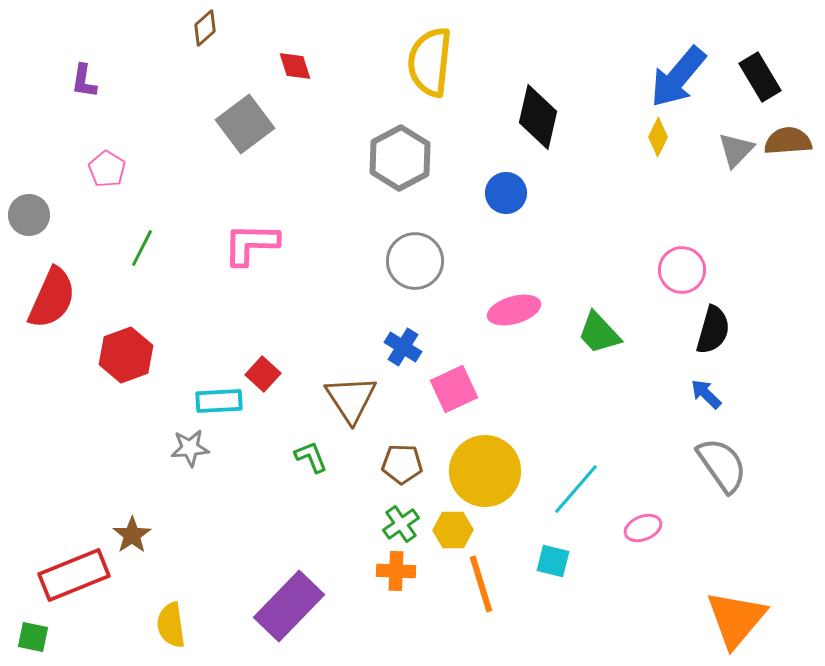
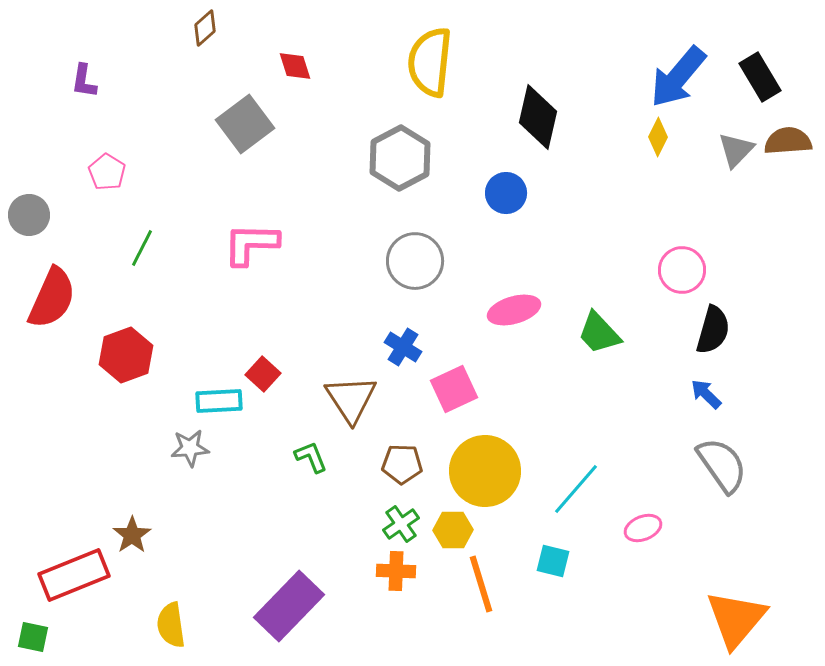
pink pentagon at (107, 169): moved 3 px down
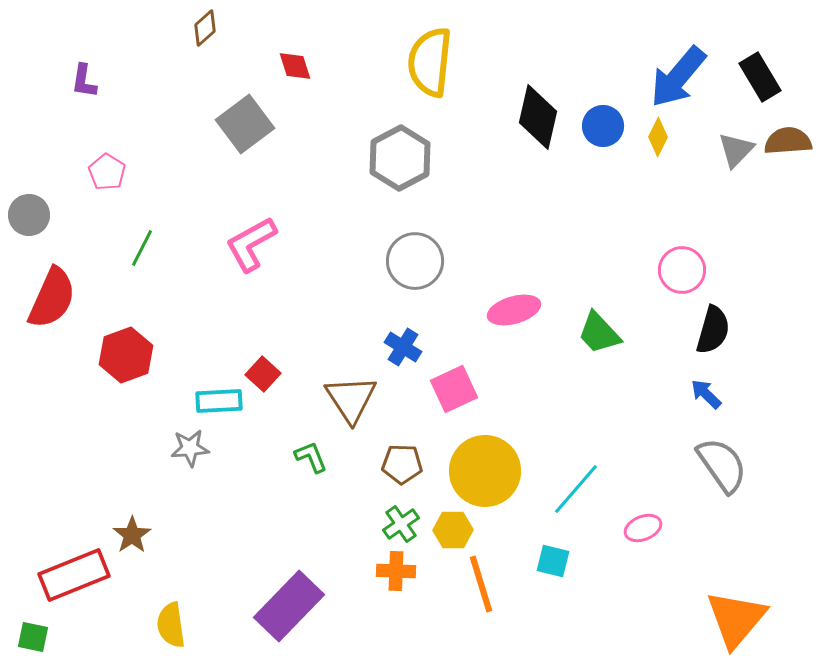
blue circle at (506, 193): moved 97 px right, 67 px up
pink L-shape at (251, 244): rotated 30 degrees counterclockwise
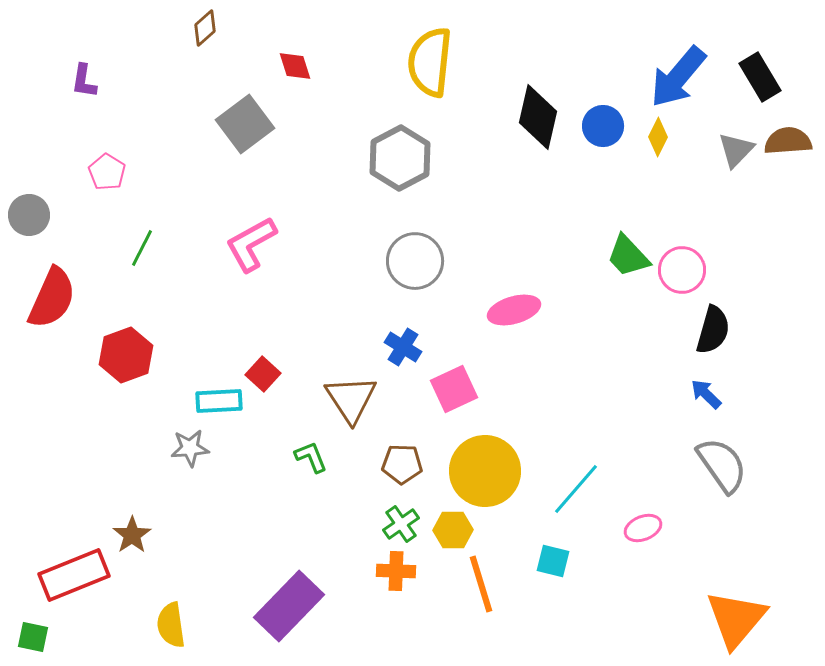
green trapezoid at (599, 333): moved 29 px right, 77 px up
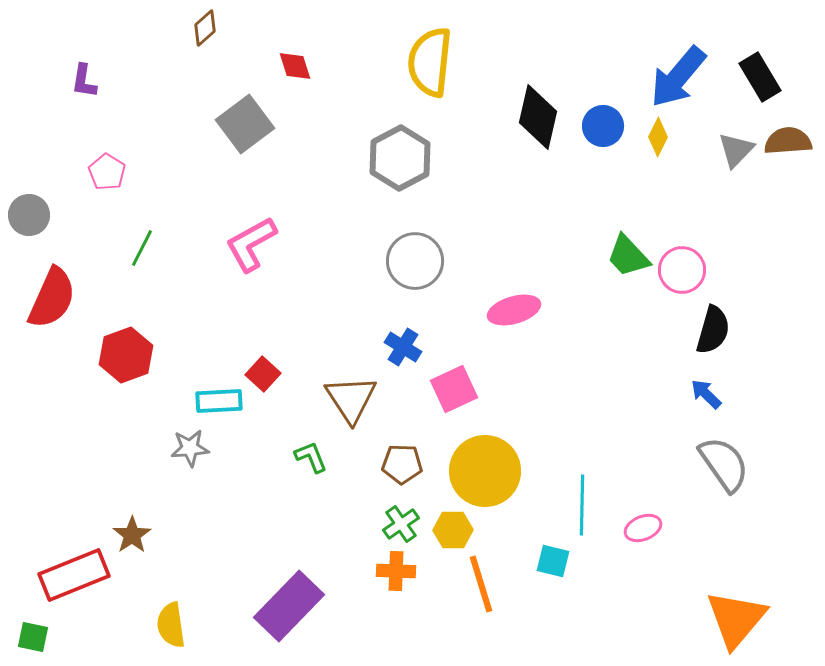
gray semicircle at (722, 465): moved 2 px right, 1 px up
cyan line at (576, 489): moved 6 px right, 16 px down; rotated 40 degrees counterclockwise
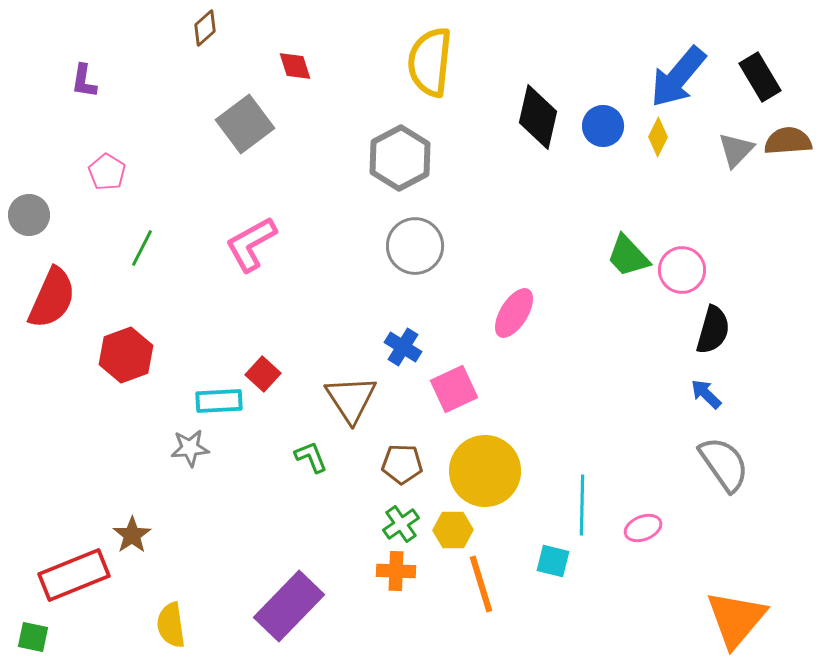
gray circle at (415, 261): moved 15 px up
pink ellipse at (514, 310): moved 3 px down; rotated 42 degrees counterclockwise
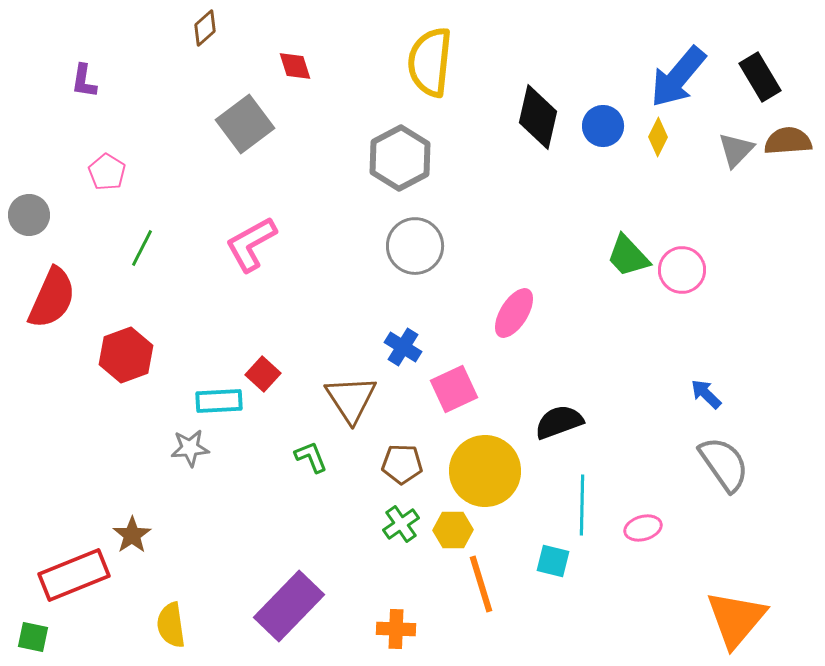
black semicircle at (713, 330): moved 154 px left, 92 px down; rotated 126 degrees counterclockwise
pink ellipse at (643, 528): rotated 6 degrees clockwise
orange cross at (396, 571): moved 58 px down
